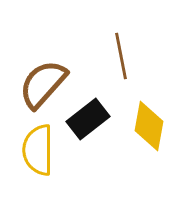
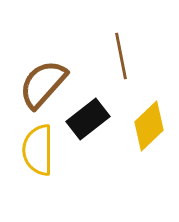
yellow diamond: rotated 36 degrees clockwise
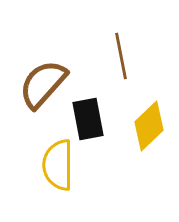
black rectangle: rotated 63 degrees counterclockwise
yellow semicircle: moved 20 px right, 15 px down
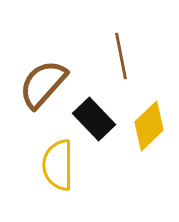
black rectangle: moved 6 px right; rotated 33 degrees counterclockwise
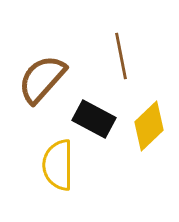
brown semicircle: moved 1 px left, 5 px up
black rectangle: rotated 18 degrees counterclockwise
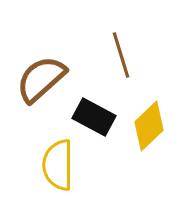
brown line: moved 1 px up; rotated 6 degrees counterclockwise
brown semicircle: moved 1 px left; rotated 6 degrees clockwise
black rectangle: moved 2 px up
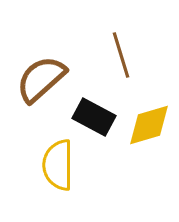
yellow diamond: moved 1 px up; rotated 27 degrees clockwise
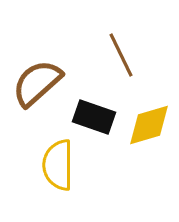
brown line: rotated 9 degrees counterclockwise
brown semicircle: moved 4 px left, 4 px down
black rectangle: rotated 9 degrees counterclockwise
